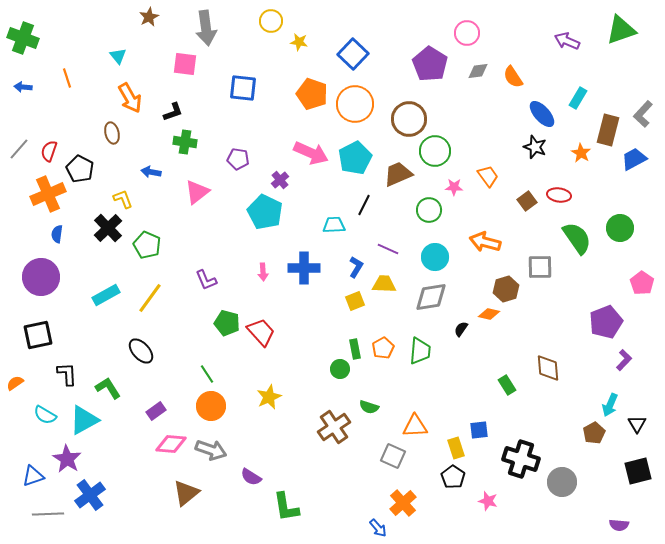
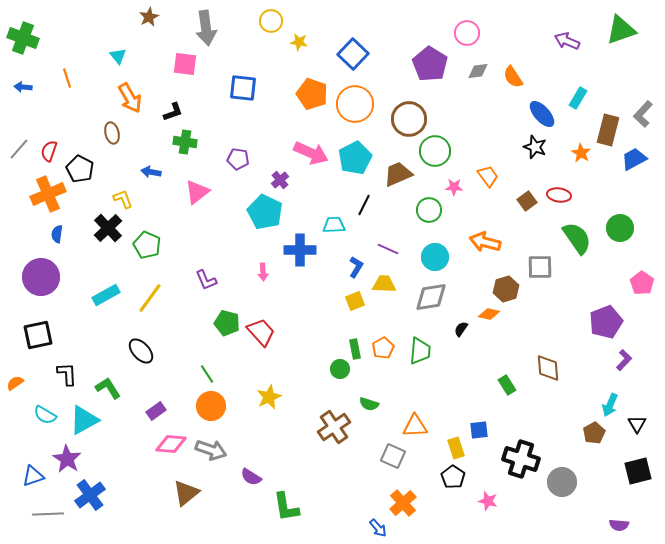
blue cross at (304, 268): moved 4 px left, 18 px up
green semicircle at (369, 407): moved 3 px up
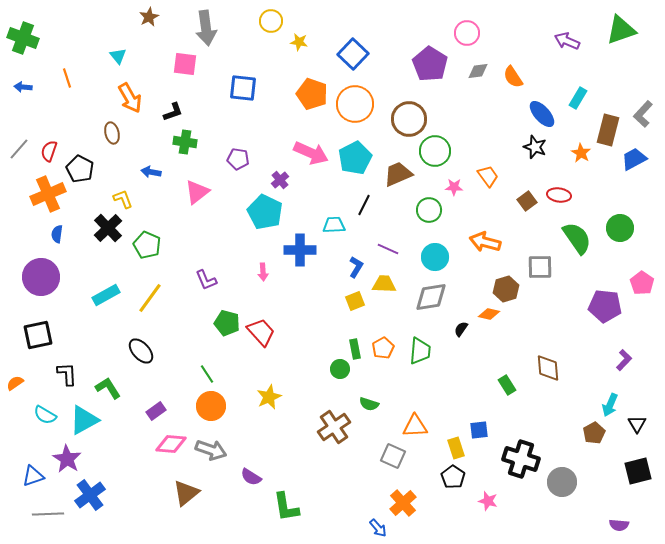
purple pentagon at (606, 322): moved 1 px left, 16 px up; rotated 28 degrees clockwise
